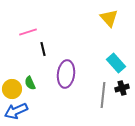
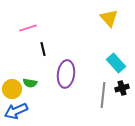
pink line: moved 4 px up
green semicircle: rotated 56 degrees counterclockwise
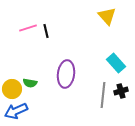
yellow triangle: moved 2 px left, 2 px up
black line: moved 3 px right, 18 px up
black cross: moved 1 px left, 3 px down
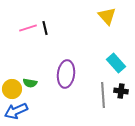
black line: moved 1 px left, 3 px up
black cross: rotated 24 degrees clockwise
gray line: rotated 10 degrees counterclockwise
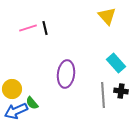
green semicircle: moved 2 px right, 20 px down; rotated 40 degrees clockwise
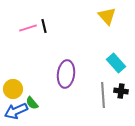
black line: moved 1 px left, 2 px up
yellow circle: moved 1 px right
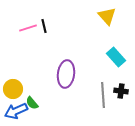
cyan rectangle: moved 6 px up
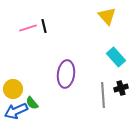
black cross: moved 3 px up; rotated 24 degrees counterclockwise
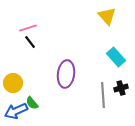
black line: moved 14 px left, 16 px down; rotated 24 degrees counterclockwise
yellow circle: moved 6 px up
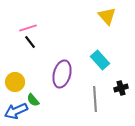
cyan rectangle: moved 16 px left, 3 px down
purple ellipse: moved 4 px left; rotated 8 degrees clockwise
yellow circle: moved 2 px right, 1 px up
gray line: moved 8 px left, 4 px down
green semicircle: moved 1 px right, 3 px up
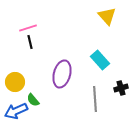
black line: rotated 24 degrees clockwise
